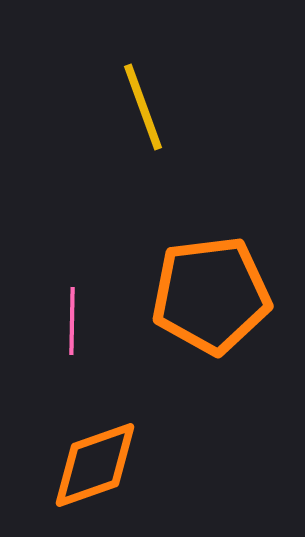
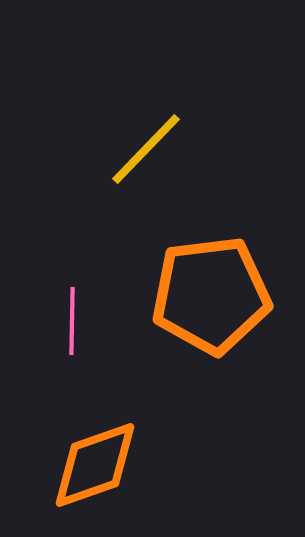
yellow line: moved 3 px right, 42 px down; rotated 64 degrees clockwise
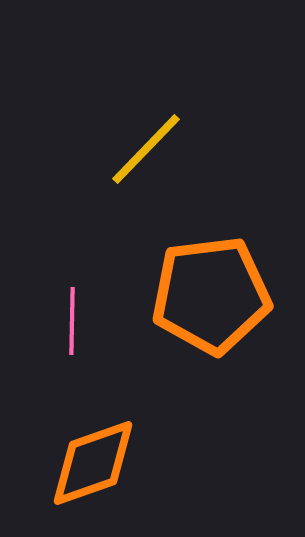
orange diamond: moved 2 px left, 2 px up
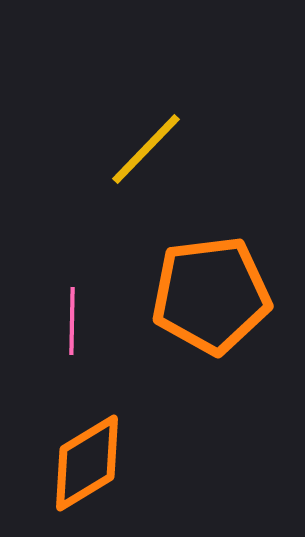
orange diamond: moved 6 px left; rotated 12 degrees counterclockwise
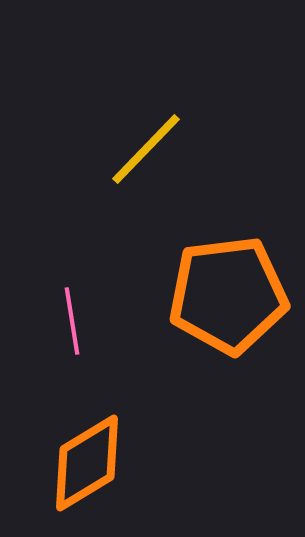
orange pentagon: moved 17 px right
pink line: rotated 10 degrees counterclockwise
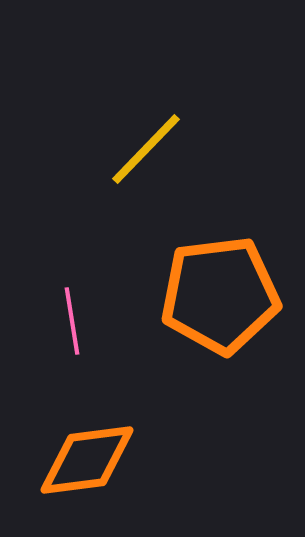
orange pentagon: moved 8 px left
orange diamond: moved 3 px up; rotated 24 degrees clockwise
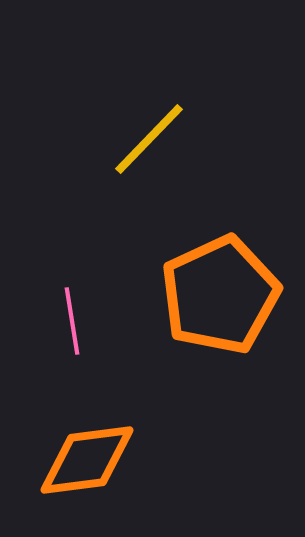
yellow line: moved 3 px right, 10 px up
orange pentagon: rotated 18 degrees counterclockwise
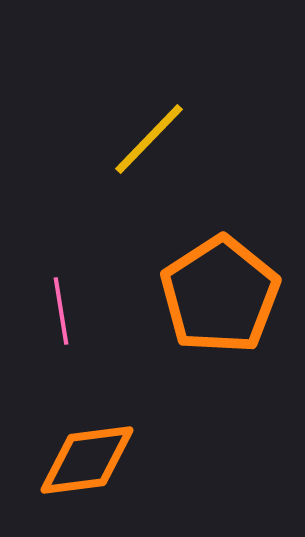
orange pentagon: rotated 8 degrees counterclockwise
pink line: moved 11 px left, 10 px up
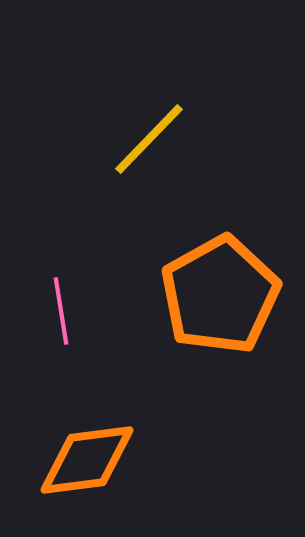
orange pentagon: rotated 4 degrees clockwise
